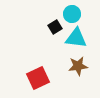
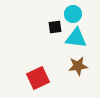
cyan circle: moved 1 px right
black square: rotated 24 degrees clockwise
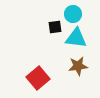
red square: rotated 15 degrees counterclockwise
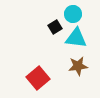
black square: rotated 24 degrees counterclockwise
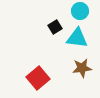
cyan circle: moved 7 px right, 3 px up
cyan triangle: moved 1 px right
brown star: moved 4 px right, 2 px down
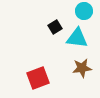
cyan circle: moved 4 px right
red square: rotated 20 degrees clockwise
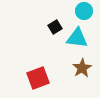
brown star: rotated 24 degrees counterclockwise
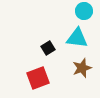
black square: moved 7 px left, 21 px down
brown star: rotated 12 degrees clockwise
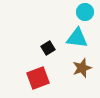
cyan circle: moved 1 px right, 1 px down
